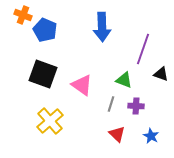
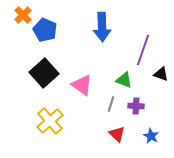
orange cross: rotated 24 degrees clockwise
purple line: moved 1 px down
black square: moved 1 px right, 1 px up; rotated 28 degrees clockwise
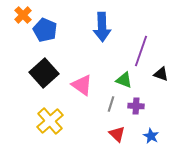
purple line: moved 2 px left, 1 px down
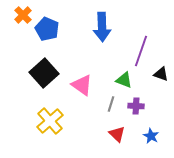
blue pentagon: moved 2 px right, 1 px up
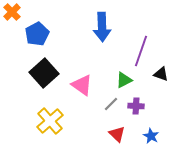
orange cross: moved 11 px left, 3 px up
blue pentagon: moved 10 px left, 5 px down; rotated 20 degrees clockwise
green triangle: rotated 48 degrees counterclockwise
gray line: rotated 28 degrees clockwise
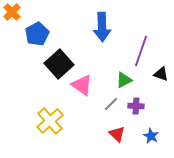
black square: moved 15 px right, 9 px up
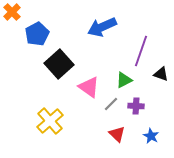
blue arrow: rotated 68 degrees clockwise
pink triangle: moved 7 px right, 2 px down
